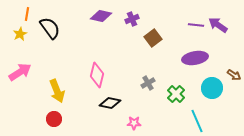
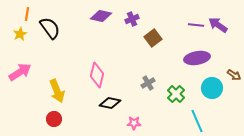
purple ellipse: moved 2 px right
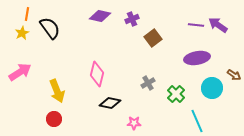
purple diamond: moved 1 px left
yellow star: moved 2 px right, 1 px up
pink diamond: moved 1 px up
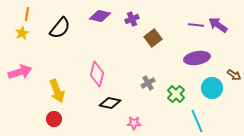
black semicircle: moved 10 px right; rotated 75 degrees clockwise
pink arrow: rotated 15 degrees clockwise
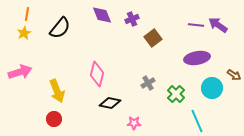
purple diamond: moved 2 px right, 1 px up; rotated 55 degrees clockwise
yellow star: moved 2 px right
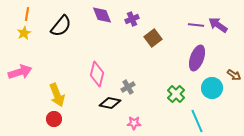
black semicircle: moved 1 px right, 2 px up
purple ellipse: rotated 60 degrees counterclockwise
gray cross: moved 20 px left, 4 px down
yellow arrow: moved 4 px down
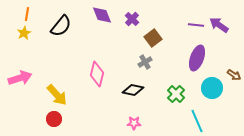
purple cross: rotated 24 degrees counterclockwise
purple arrow: moved 1 px right
pink arrow: moved 6 px down
gray cross: moved 17 px right, 25 px up
yellow arrow: rotated 20 degrees counterclockwise
black diamond: moved 23 px right, 13 px up
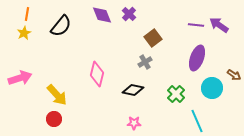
purple cross: moved 3 px left, 5 px up
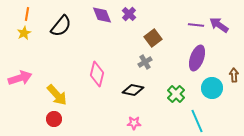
brown arrow: rotated 128 degrees counterclockwise
